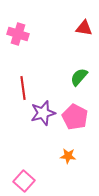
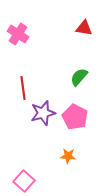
pink cross: rotated 15 degrees clockwise
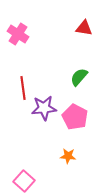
purple star: moved 1 px right, 5 px up; rotated 10 degrees clockwise
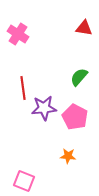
pink square: rotated 20 degrees counterclockwise
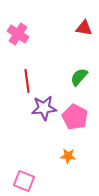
red line: moved 4 px right, 7 px up
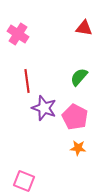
purple star: rotated 25 degrees clockwise
orange star: moved 10 px right, 8 px up
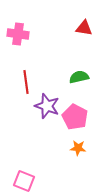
pink cross: rotated 25 degrees counterclockwise
green semicircle: rotated 36 degrees clockwise
red line: moved 1 px left, 1 px down
purple star: moved 3 px right, 2 px up
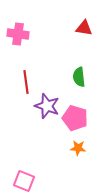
green semicircle: rotated 84 degrees counterclockwise
pink pentagon: moved 1 px down; rotated 10 degrees counterclockwise
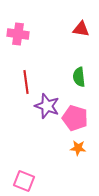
red triangle: moved 3 px left, 1 px down
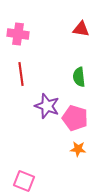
red line: moved 5 px left, 8 px up
orange star: moved 1 px down
